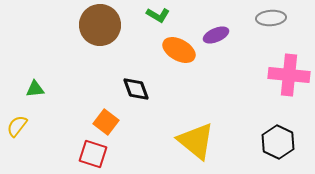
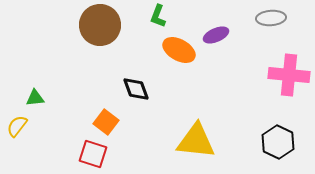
green L-shape: moved 1 px down; rotated 80 degrees clockwise
green triangle: moved 9 px down
yellow triangle: rotated 33 degrees counterclockwise
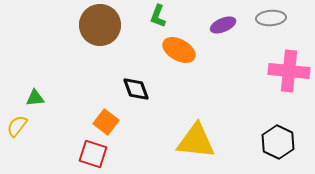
purple ellipse: moved 7 px right, 10 px up
pink cross: moved 4 px up
